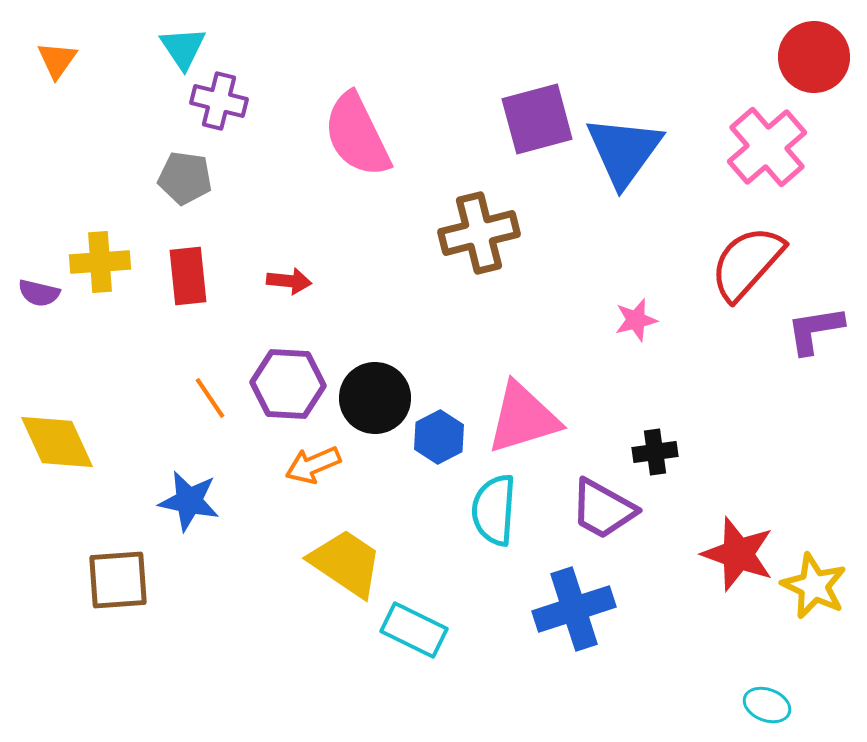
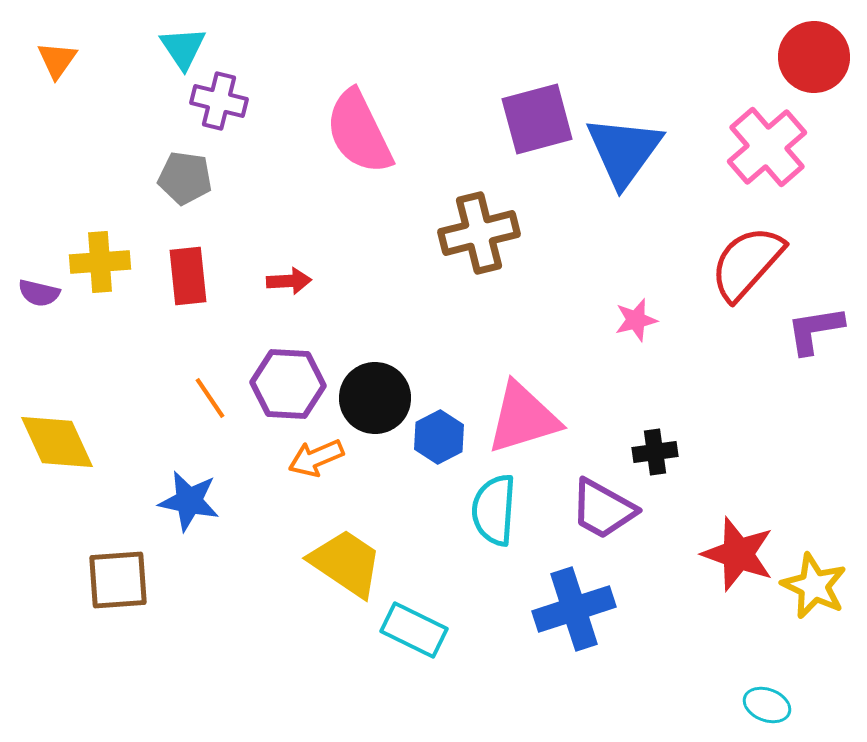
pink semicircle: moved 2 px right, 3 px up
red arrow: rotated 9 degrees counterclockwise
orange arrow: moved 3 px right, 7 px up
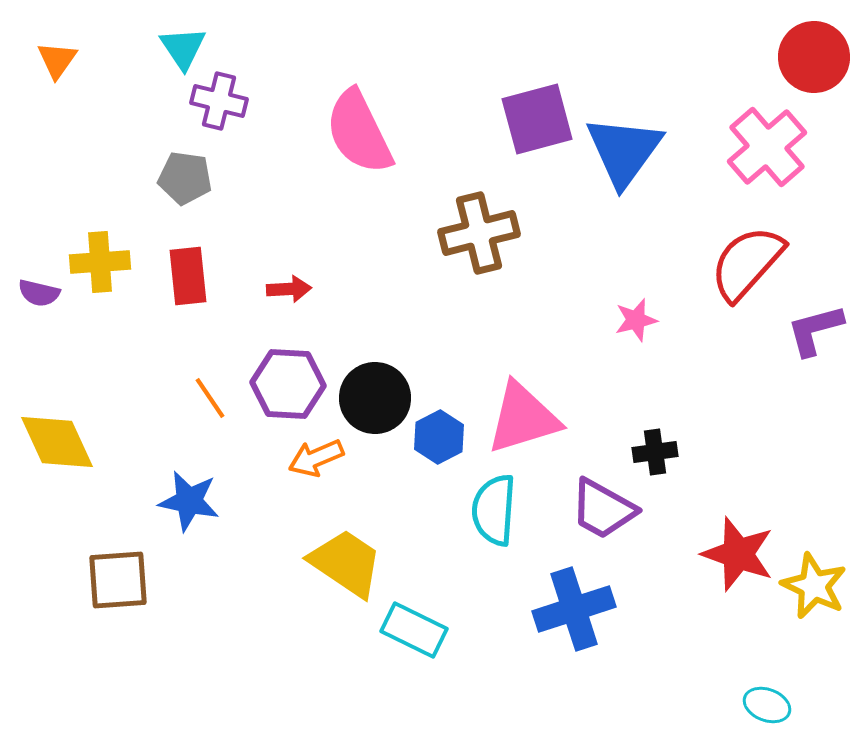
red arrow: moved 8 px down
purple L-shape: rotated 6 degrees counterclockwise
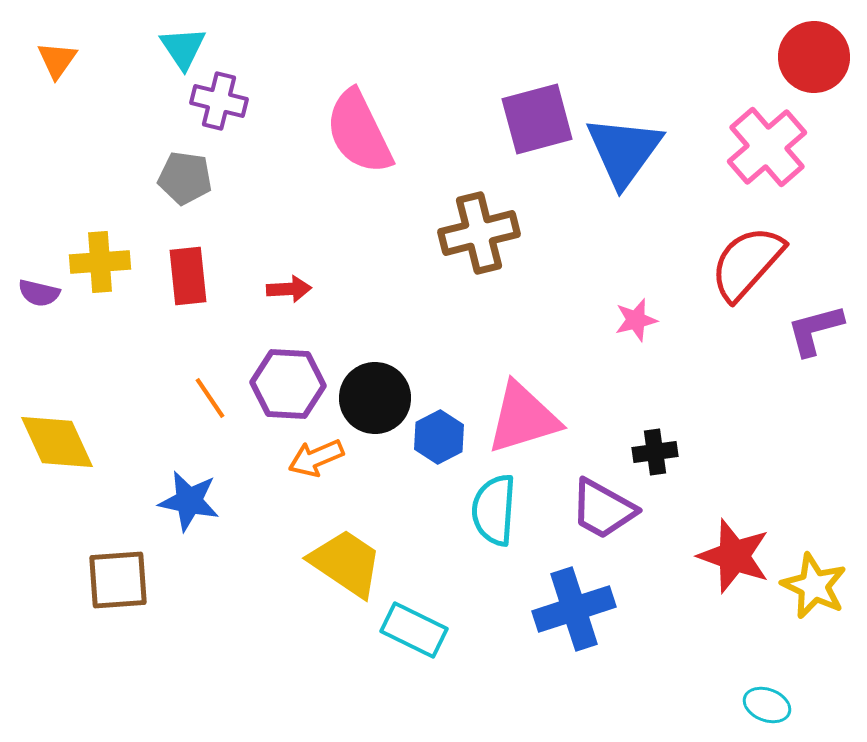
red star: moved 4 px left, 2 px down
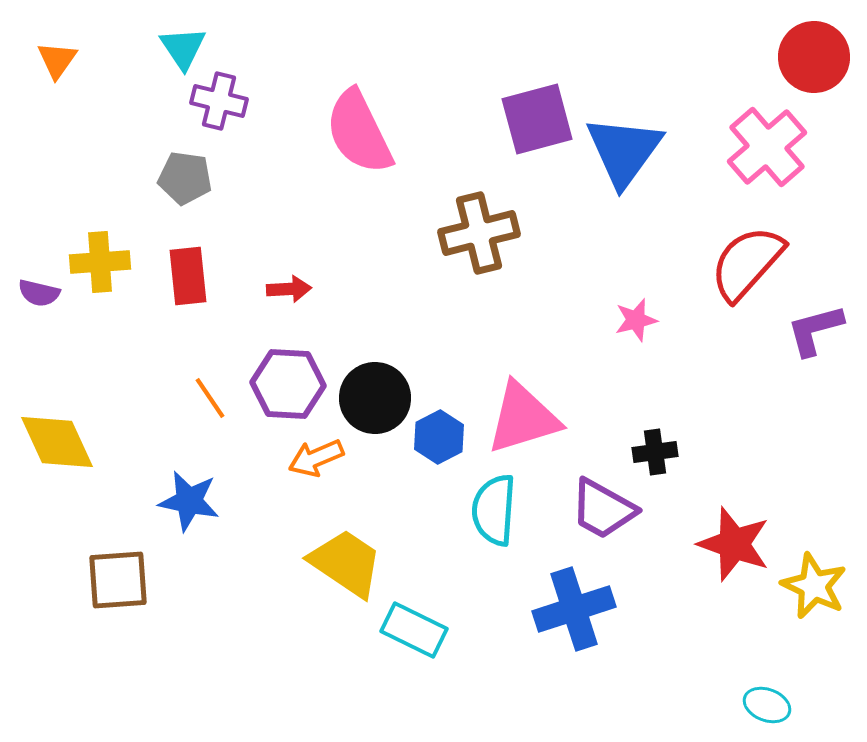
red star: moved 12 px up
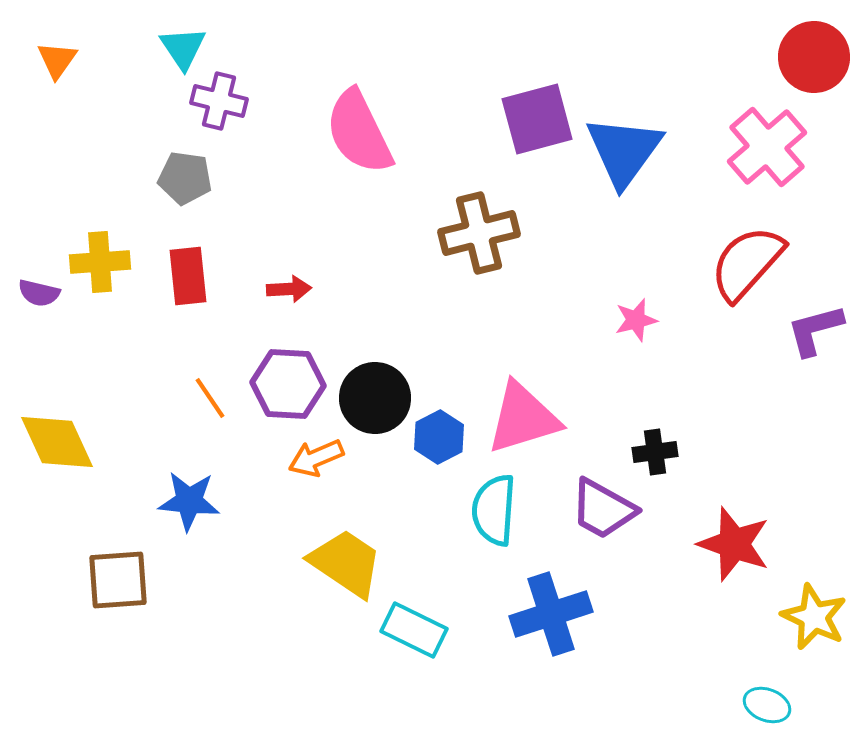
blue star: rotated 6 degrees counterclockwise
yellow star: moved 31 px down
blue cross: moved 23 px left, 5 px down
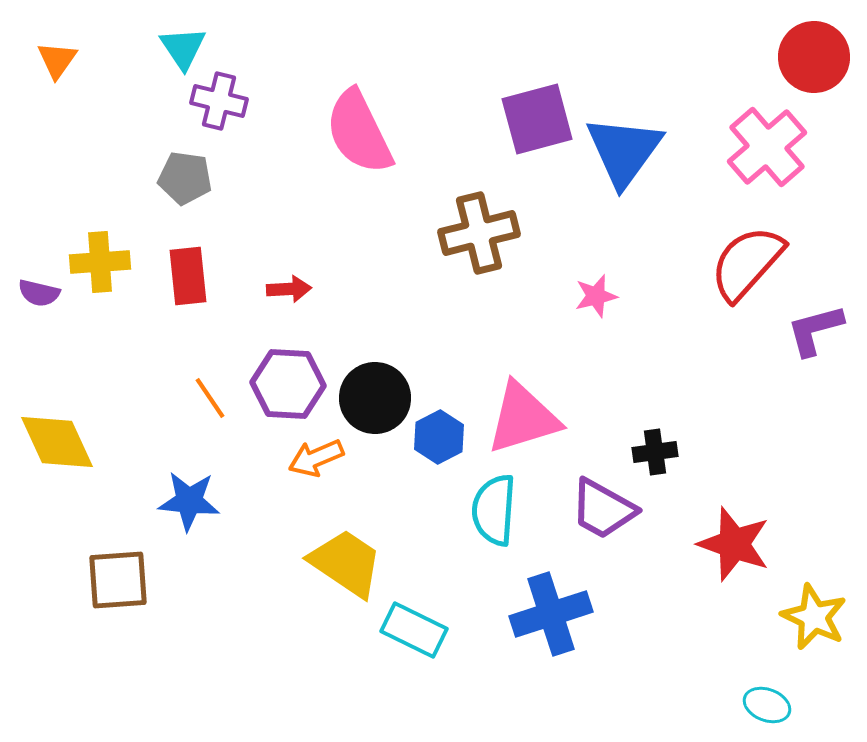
pink star: moved 40 px left, 24 px up
